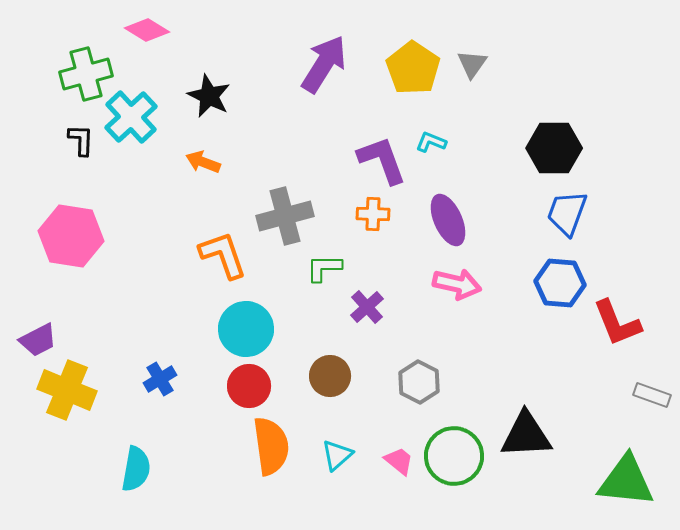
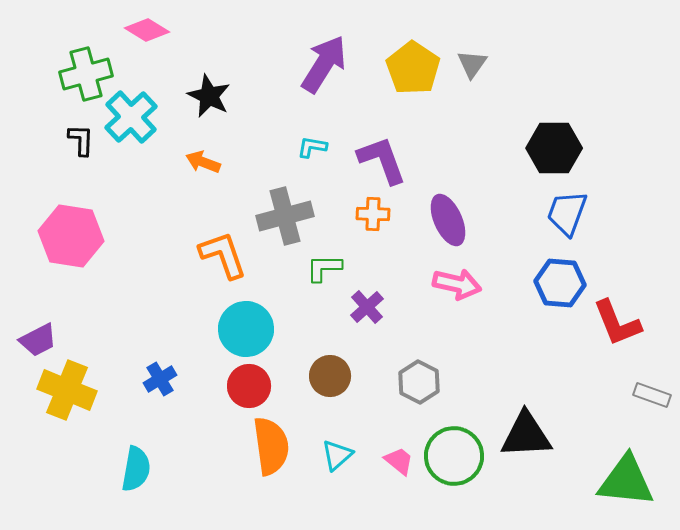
cyan L-shape: moved 119 px left, 5 px down; rotated 12 degrees counterclockwise
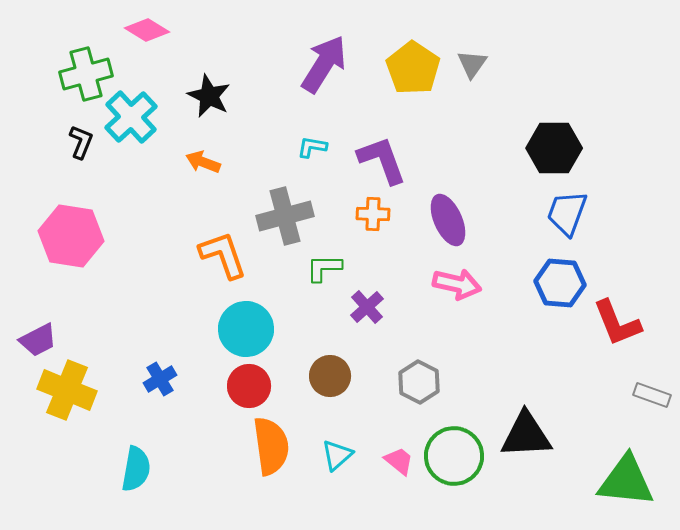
black L-shape: moved 2 px down; rotated 20 degrees clockwise
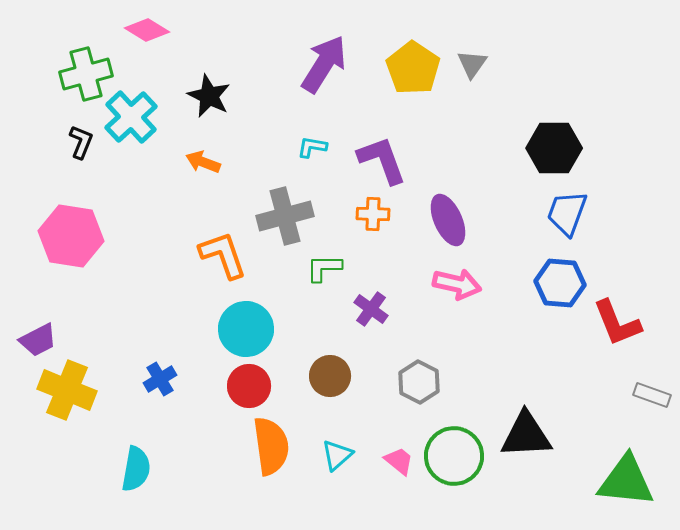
purple cross: moved 4 px right, 2 px down; rotated 12 degrees counterclockwise
